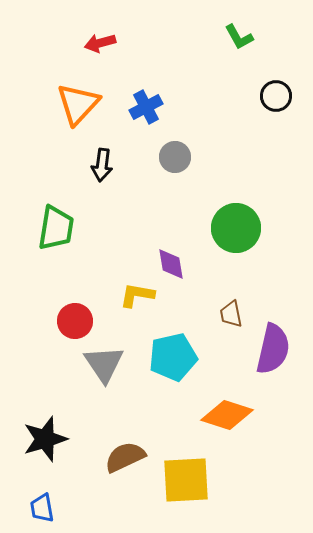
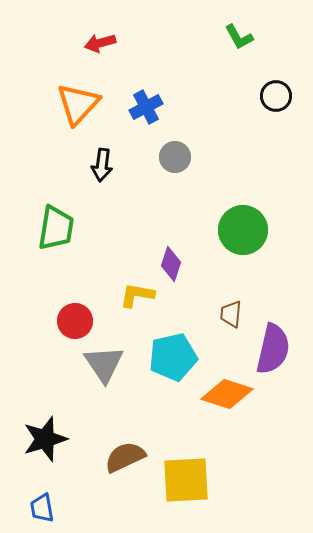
green circle: moved 7 px right, 2 px down
purple diamond: rotated 28 degrees clockwise
brown trapezoid: rotated 16 degrees clockwise
orange diamond: moved 21 px up
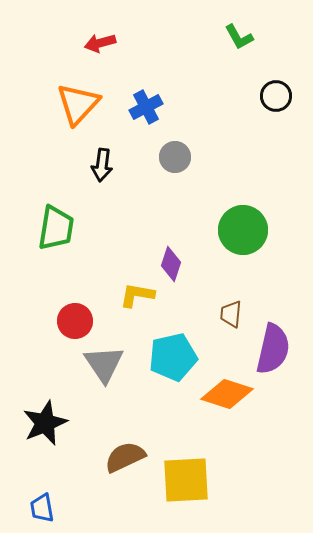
black star: moved 16 px up; rotated 6 degrees counterclockwise
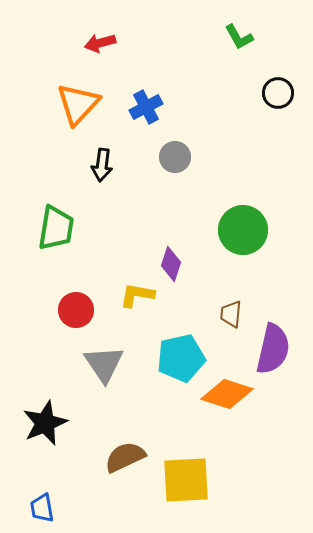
black circle: moved 2 px right, 3 px up
red circle: moved 1 px right, 11 px up
cyan pentagon: moved 8 px right, 1 px down
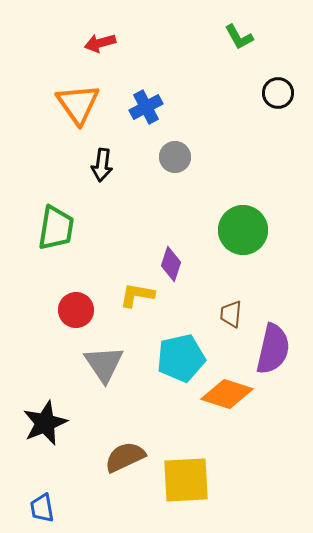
orange triangle: rotated 18 degrees counterclockwise
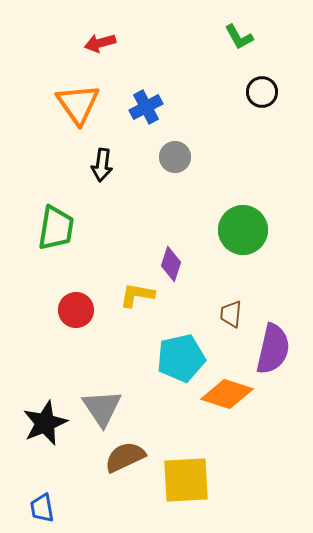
black circle: moved 16 px left, 1 px up
gray triangle: moved 2 px left, 44 px down
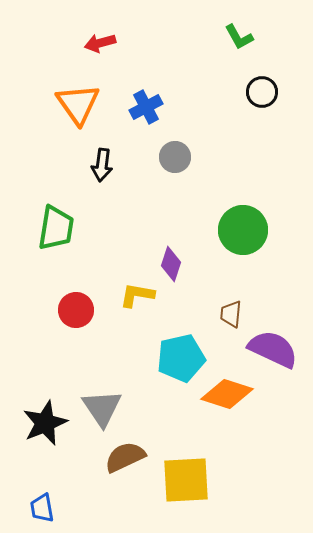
purple semicircle: rotated 78 degrees counterclockwise
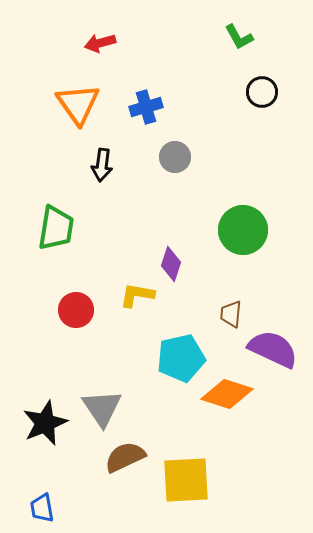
blue cross: rotated 12 degrees clockwise
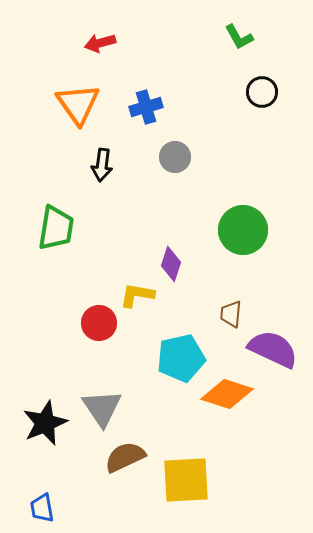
red circle: moved 23 px right, 13 px down
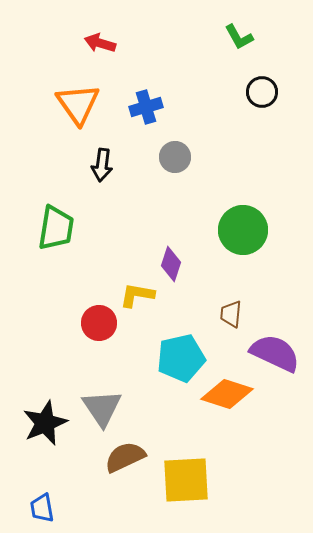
red arrow: rotated 32 degrees clockwise
purple semicircle: moved 2 px right, 4 px down
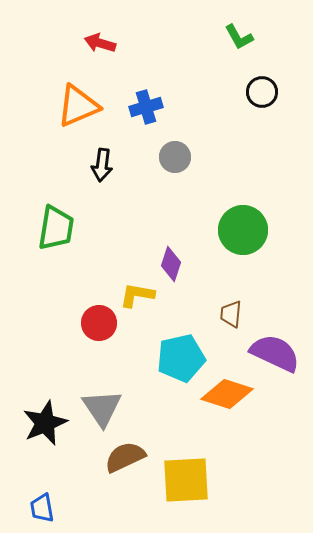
orange triangle: moved 2 px down; rotated 42 degrees clockwise
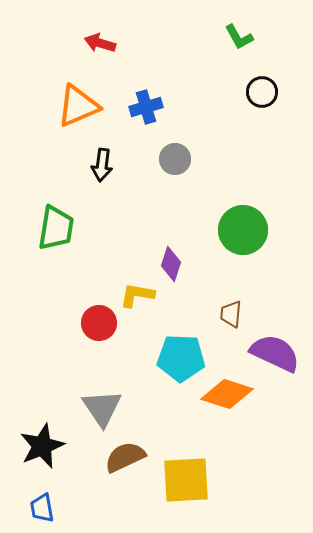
gray circle: moved 2 px down
cyan pentagon: rotated 15 degrees clockwise
black star: moved 3 px left, 23 px down
